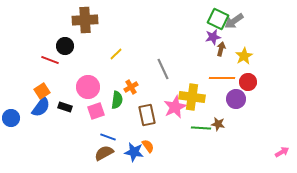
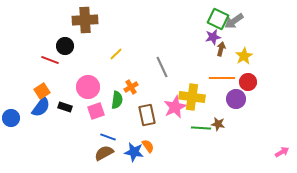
gray line: moved 1 px left, 2 px up
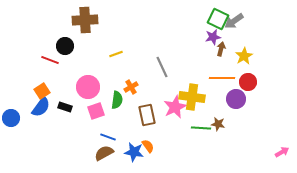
yellow line: rotated 24 degrees clockwise
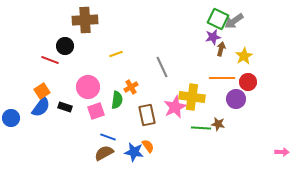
pink arrow: rotated 32 degrees clockwise
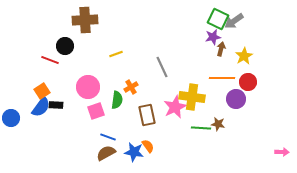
black rectangle: moved 9 px left, 2 px up; rotated 16 degrees counterclockwise
brown semicircle: moved 2 px right
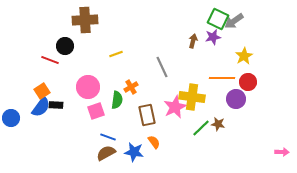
brown arrow: moved 28 px left, 8 px up
green line: rotated 48 degrees counterclockwise
orange semicircle: moved 6 px right, 4 px up
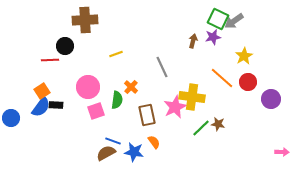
red line: rotated 24 degrees counterclockwise
orange line: rotated 40 degrees clockwise
orange cross: rotated 16 degrees counterclockwise
purple circle: moved 35 px right
blue line: moved 5 px right, 4 px down
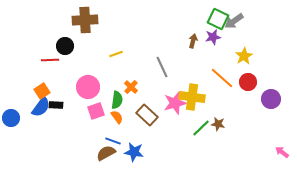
pink star: moved 4 px up; rotated 10 degrees clockwise
brown rectangle: rotated 35 degrees counterclockwise
orange semicircle: moved 37 px left, 25 px up
pink arrow: rotated 144 degrees counterclockwise
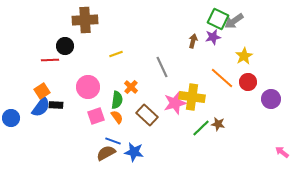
pink square: moved 5 px down
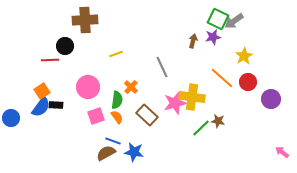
brown star: moved 3 px up
